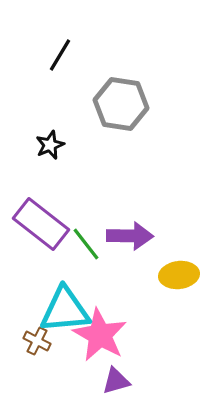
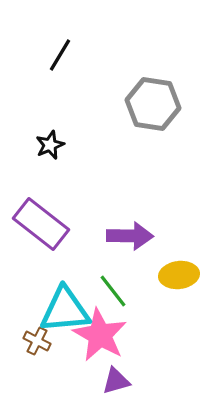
gray hexagon: moved 32 px right
green line: moved 27 px right, 47 px down
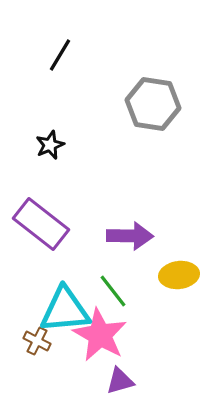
purple triangle: moved 4 px right
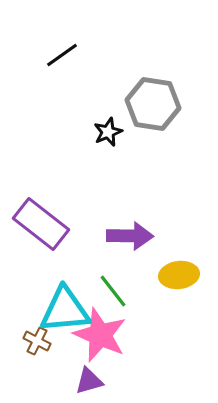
black line: moved 2 px right; rotated 24 degrees clockwise
black star: moved 58 px right, 13 px up
pink star: rotated 6 degrees counterclockwise
purple triangle: moved 31 px left
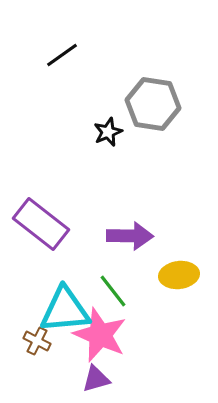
purple triangle: moved 7 px right, 2 px up
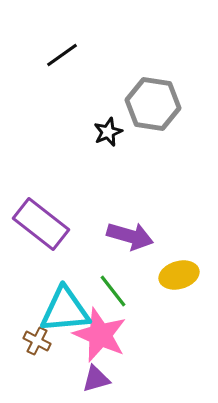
purple arrow: rotated 15 degrees clockwise
yellow ellipse: rotated 9 degrees counterclockwise
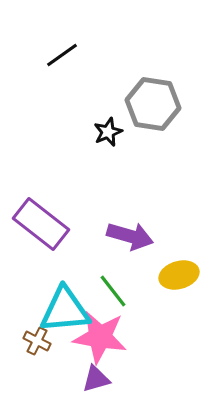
pink star: moved 2 px down; rotated 14 degrees counterclockwise
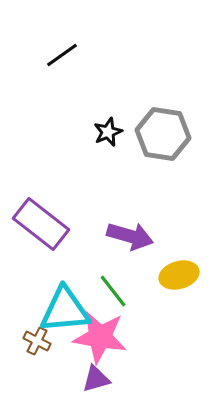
gray hexagon: moved 10 px right, 30 px down
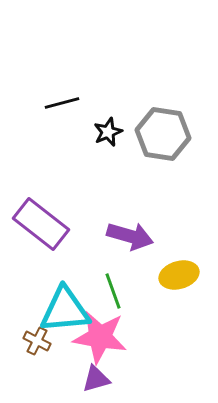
black line: moved 48 px down; rotated 20 degrees clockwise
green line: rotated 18 degrees clockwise
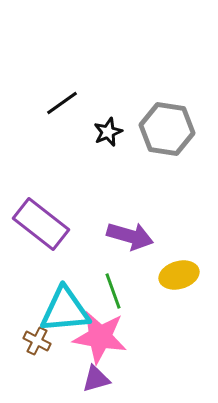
black line: rotated 20 degrees counterclockwise
gray hexagon: moved 4 px right, 5 px up
